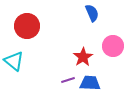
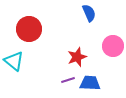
blue semicircle: moved 3 px left
red circle: moved 2 px right, 3 px down
red star: moved 6 px left; rotated 12 degrees clockwise
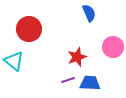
pink circle: moved 1 px down
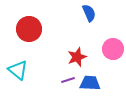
pink circle: moved 2 px down
cyan triangle: moved 4 px right, 9 px down
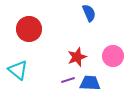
pink circle: moved 7 px down
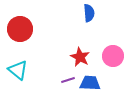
blue semicircle: rotated 18 degrees clockwise
red circle: moved 9 px left
red star: moved 3 px right; rotated 24 degrees counterclockwise
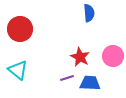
purple line: moved 1 px left, 2 px up
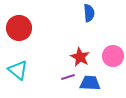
red circle: moved 1 px left, 1 px up
purple line: moved 1 px right, 1 px up
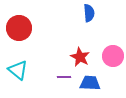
purple line: moved 4 px left; rotated 16 degrees clockwise
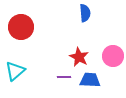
blue semicircle: moved 4 px left
red circle: moved 2 px right, 1 px up
red star: moved 1 px left
cyan triangle: moved 3 px left, 1 px down; rotated 40 degrees clockwise
blue trapezoid: moved 3 px up
